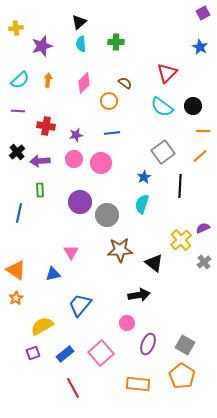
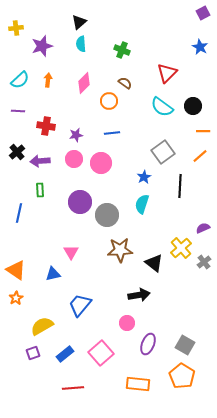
green cross at (116, 42): moved 6 px right, 8 px down; rotated 21 degrees clockwise
yellow cross at (181, 240): moved 8 px down
red line at (73, 388): rotated 65 degrees counterclockwise
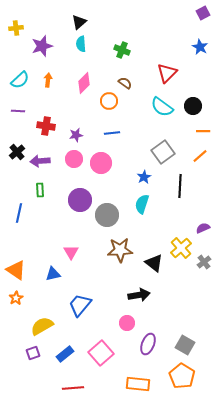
purple circle at (80, 202): moved 2 px up
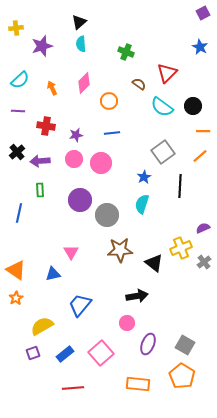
green cross at (122, 50): moved 4 px right, 2 px down
orange arrow at (48, 80): moved 4 px right, 8 px down; rotated 32 degrees counterclockwise
brown semicircle at (125, 83): moved 14 px right, 1 px down
yellow cross at (181, 248): rotated 20 degrees clockwise
black arrow at (139, 295): moved 2 px left, 1 px down
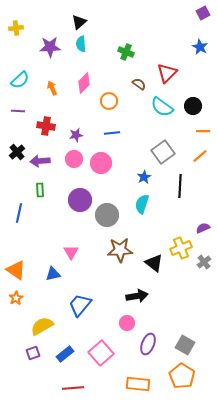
purple star at (42, 46): moved 8 px right, 1 px down; rotated 15 degrees clockwise
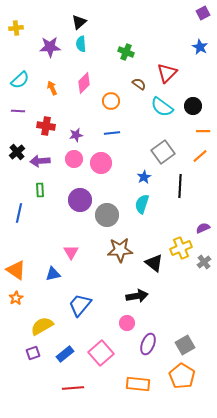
orange circle at (109, 101): moved 2 px right
gray square at (185, 345): rotated 30 degrees clockwise
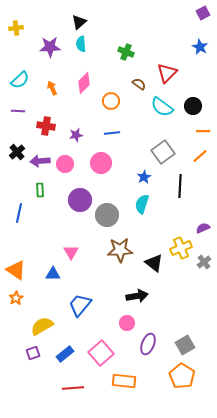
pink circle at (74, 159): moved 9 px left, 5 px down
blue triangle at (53, 274): rotated 14 degrees clockwise
orange rectangle at (138, 384): moved 14 px left, 3 px up
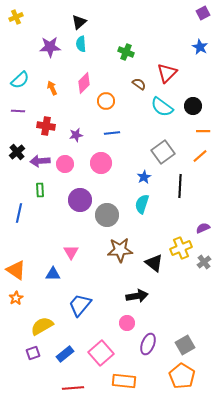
yellow cross at (16, 28): moved 11 px up; rotated 16 degrees counterclockwise
orange circle at (111, 101): moved 5 px left
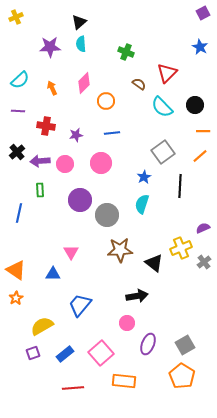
black circle at (193, 106): moved 2 px right, 1 px up
cyan semicircle at (162, 107): rotated 10 degrees clockwise
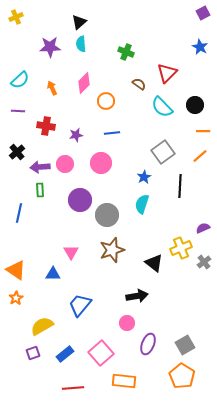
purple arrow at (40, 161): moved 6 px down
brown star at (120, 250): moved 8 px left; rotated 15 degrees counterclockwise
